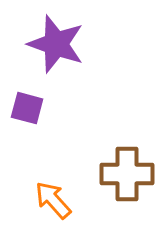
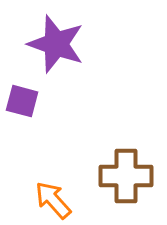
purple square: moved 5 px left, 7 px up
brown cross: moved 1 px left, 2 px down
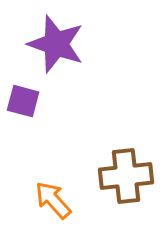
purple square: moved 1 px right
brown cross: rotated 6 degrees counterclockwise
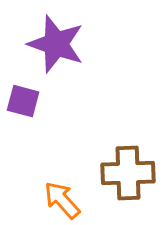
brown cross: moved 2 px right, 3 px up; rotated 4 degrees clockwise
orange arrow: moved 9 px right
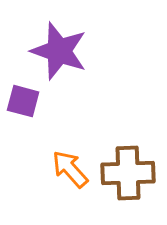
purple star: moved 3 px right, 7 px down
orange arrow: moved 8 px right, 31 px up
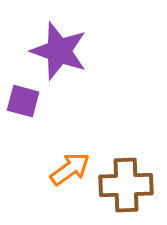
orange arrow: rotated 96 degrees clockwise
brown cross: moved 2 px left, 12 px down
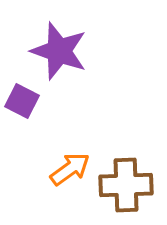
purple square: moved 1 px left; rotated 12 degrees clockwise
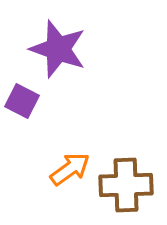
purple star: moved 1 px left, 2 px up
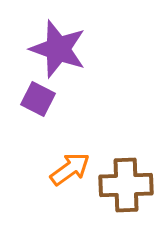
purple square: moved 16 px right, 2 px up
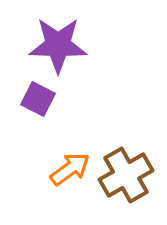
purple star: moved 4 px up; rotated 18 degrees counterclockwise
brown cross: moved 10 px up; rotated 28 degrees counterclockwise
